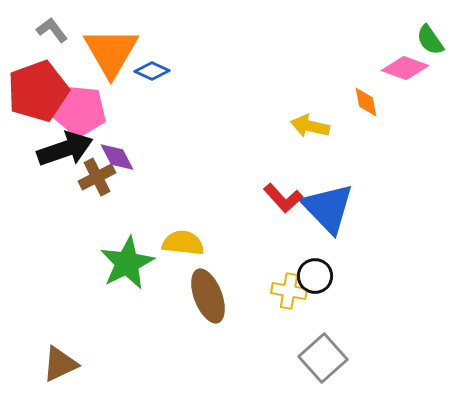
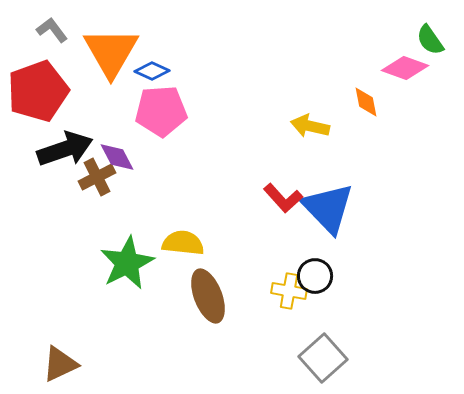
pink pentagon: moved 81 px right; rotated 9 degrees counterclockwise
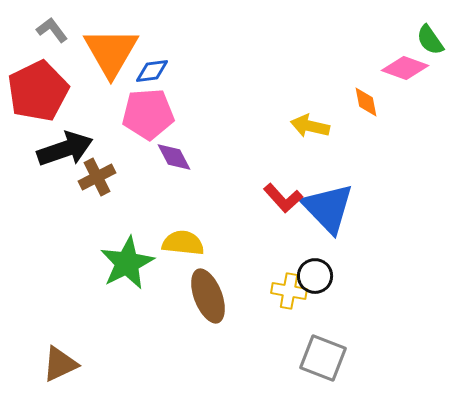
blue diamond: rotated 32 degrees counterclockwise
red pentagon: rotated 6 degrees counterclockwise
pink pentagon: moved 13 px left, 3 px down
purple diamond: moved 57 px right
gray square: rotated 27 degrees counterclockwise
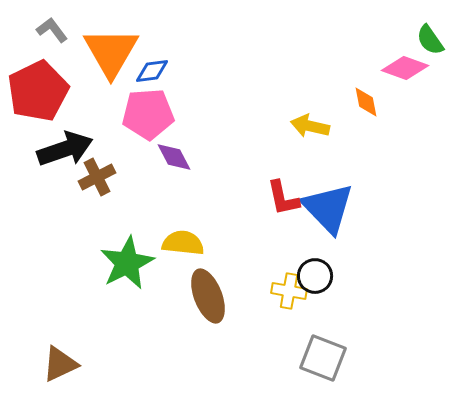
red L-shape: rotated 30 degrees clockwise
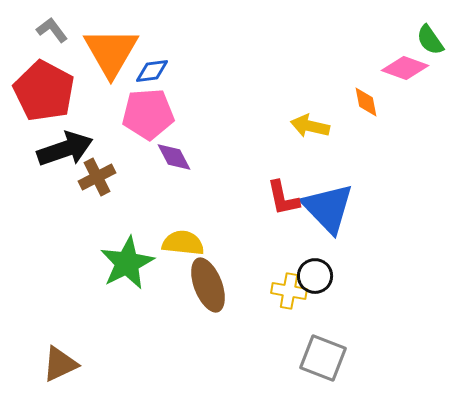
red pentagon: moved 6 px right; rotated 18 degrees counterclockwise
brown ellipse: moved 11 px up
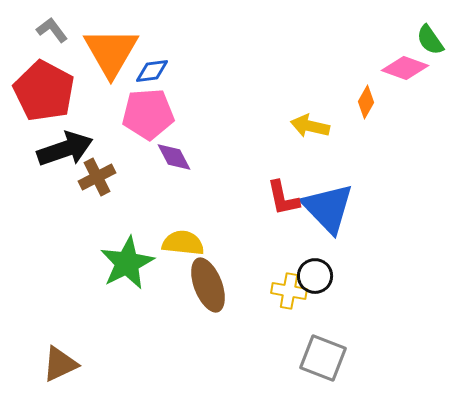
orange diamond: rotated 40 degrees clockwise
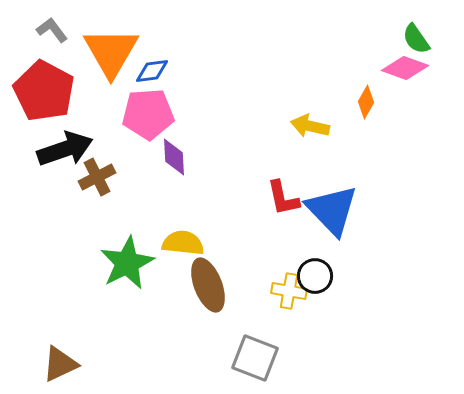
green semicircle: moved 14 px left, 1 px up
purple diamond: rotated 24 degrees clockwise
blue triangle: moved 4 px right, 2 px down
gray square: moved 68 px left
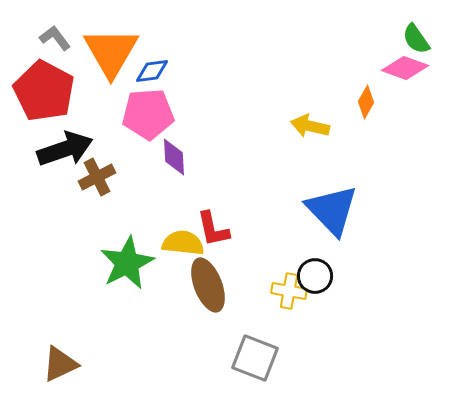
gray L-shape: moved 3 px right, 8 px down
red L-shape: moved 70 px left, 31 px down
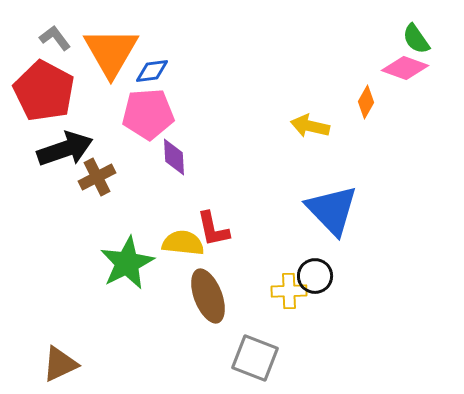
brown ellipse: moved 11 px down
yellow cross: rotated 12 degrees counterclockwise
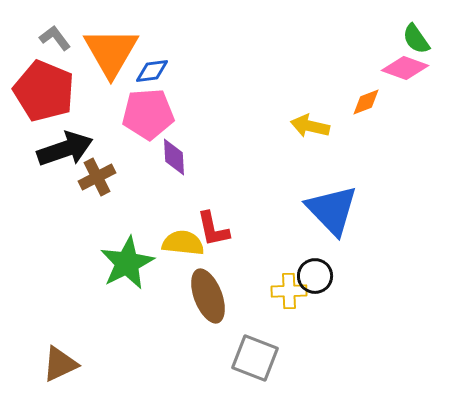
red pentagon: rotated 6 degrees counterclockwise
orange diamond: rotated 40 degrees clockwise
